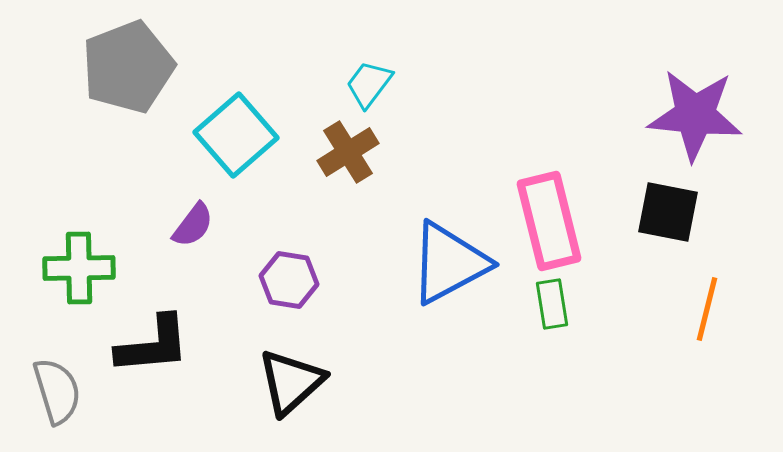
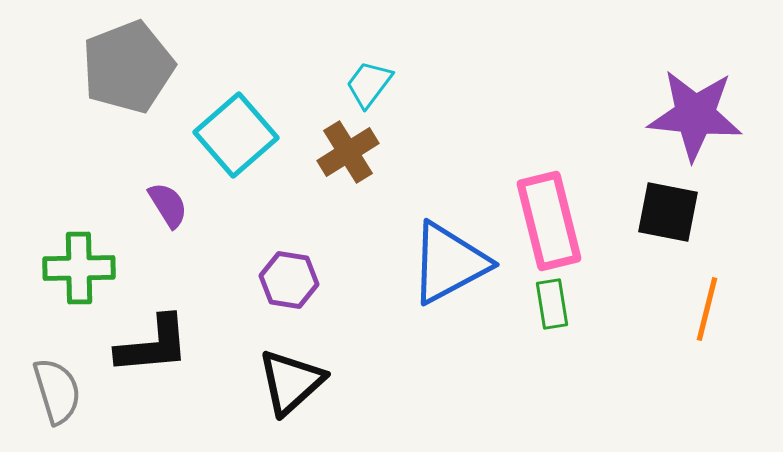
purple semicircle: moved 25 px left, 20 px up; rotated 69 degrees counterclockwise
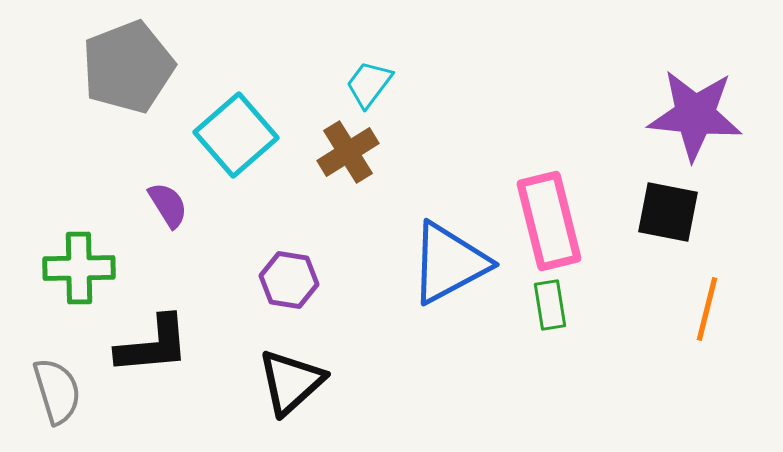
green rectangle: moved 2 px left, 1 px down
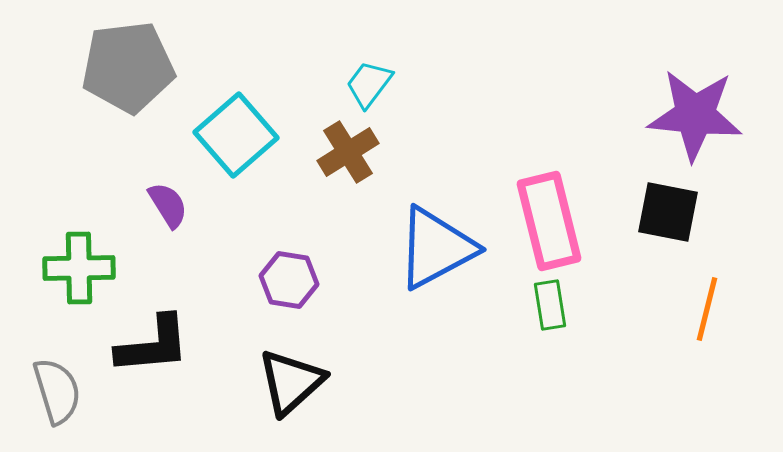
gray pentagon: rotated 14 degrees clockwise
blue triangle: moved 13 px left, 15 px up
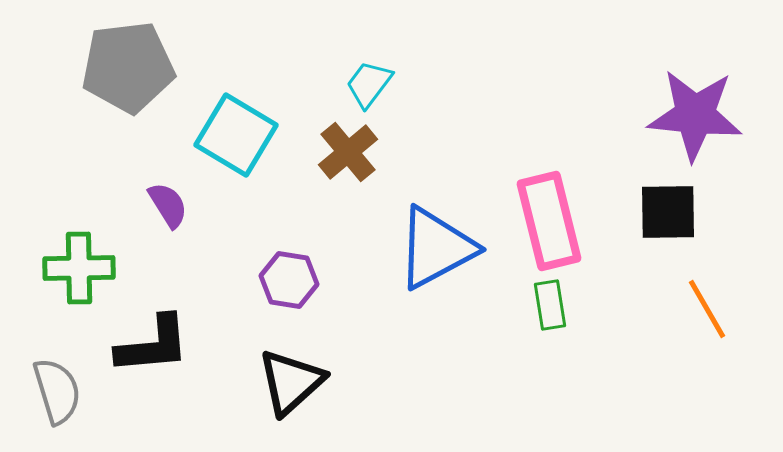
cyan square: rotated 18 degrees counterclockwise
brown cross: rotated 8 degrees counterclockwise
black square: rotated 12 degrees counterclockwise
orange line: rotated 44 degrees counterclockwise
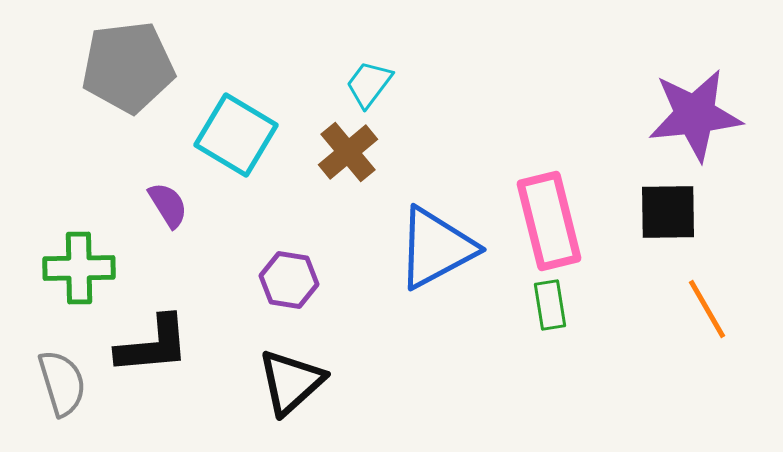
purple star: rotated 12 degrees counterclockwise
gray semicircle: moved 5 px right, 8 px up
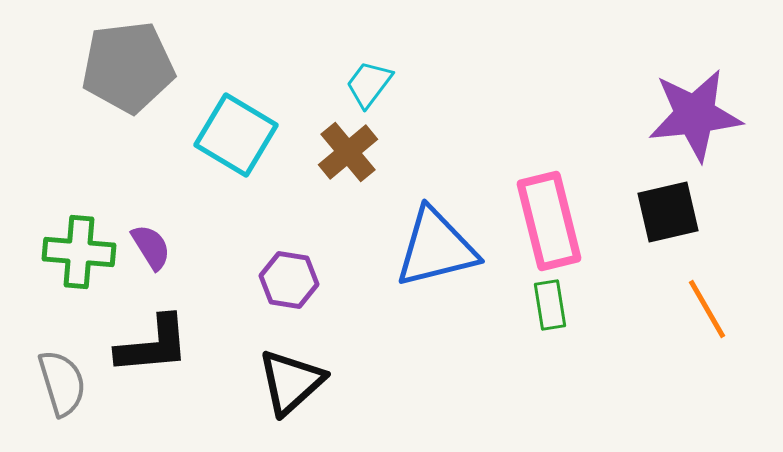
purple semicircle: moved 17 px left, 42 px down
black square: rotated 12 degrees counterclockwise
blue triangle: rotated 14 degrees clockwise
green cross: moved 16 px up; rotated 6 degrees clockwise
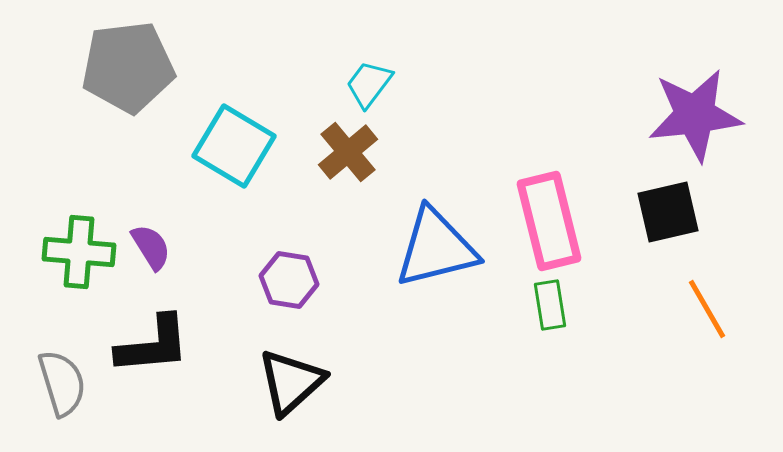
cyan square: moved 2 px left, 11 px down
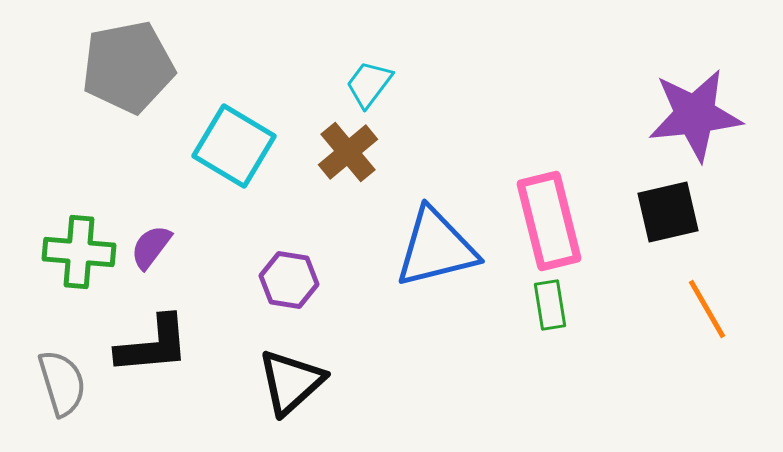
gray pentagon: rotated 4 degrees counterclockwise
purple semicircle: rotated 111 degrees counterclockwise
